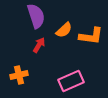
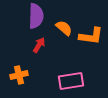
purple semicircle: rotated 20 degrees clockwise
orange semicircle: moved 2 px up; rotated 96 degrees counterclockwise
pink rectangle: rotated 15 degrees clockwise
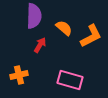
purple semicircle: moved 2 px left
orange L-shape: rotated 35 degrees counterclockwise
red arrow: moved 1 px right
pink rectangle: moved 1 px left, 1 px up; rotated 25 degrees clockwise
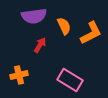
purple semicircle: rotated 80 degrees clockwise
orange semicircle: moved 2 px up; rotated 24 degrees clockwise
orange L-shape: moved 3 px up
pink rectangle: rotated 15 degrees clockwise
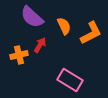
purple semicircle: moved 2 px left, 1 px down; rotated 50 degrees clockwise
orange cross: moved 20 px up
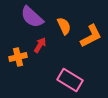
orange L-shape: moved 3 px down
orange cross: moved 1 px left, 2 px down
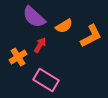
purple semicircle: moved 2 px right
orange semicircle: rotated 84 degrees clockwise
orange cross: rotated 18 degrees counterclockwise
pink rectangle: moved 24 px left
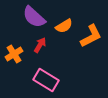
orange cross: moved 4 px left, 3 px up
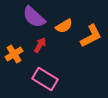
pink rectangle: moved 1 px left, 1 px up
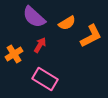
orange semicircle: moved 3 px right, 3 px up
